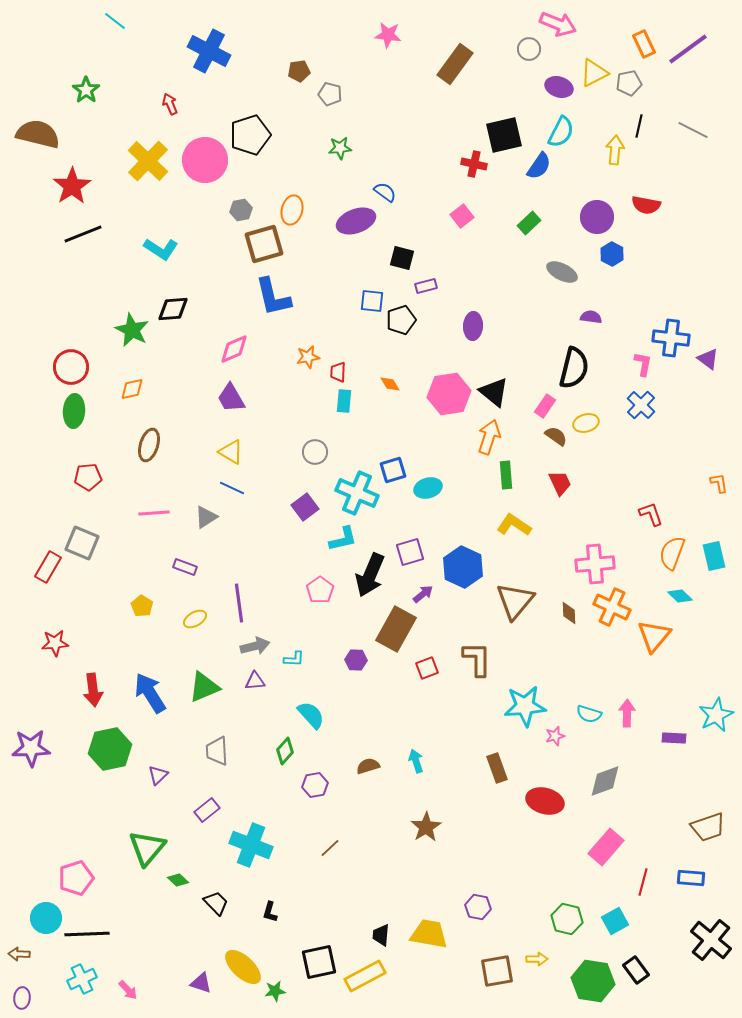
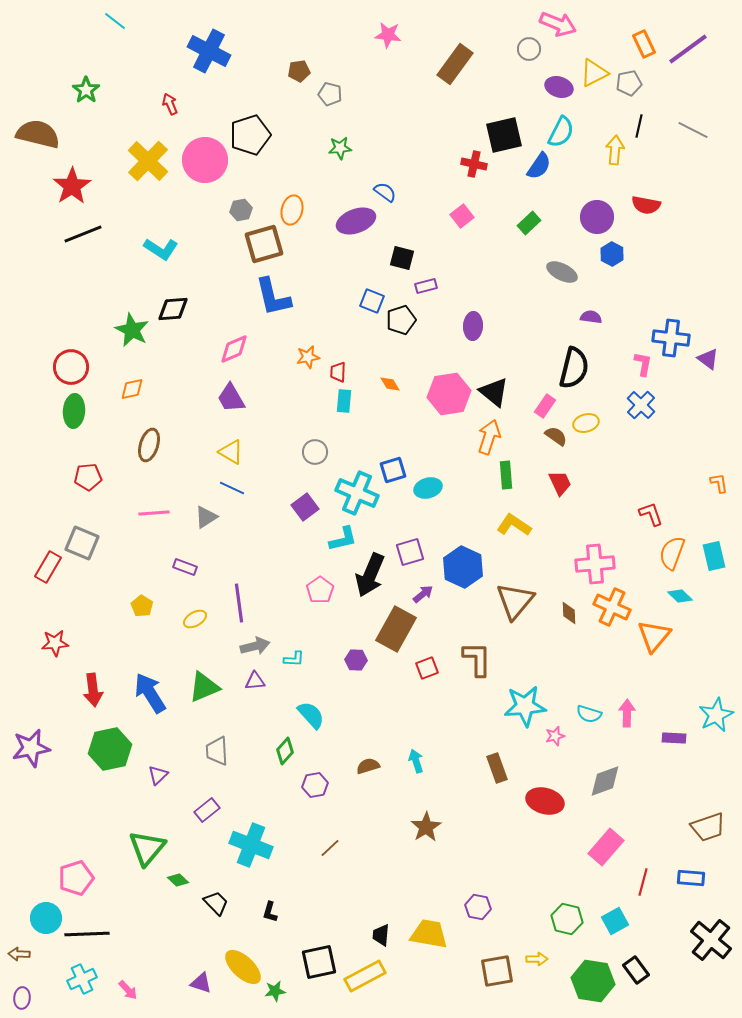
blue square at (372, 301): rotated 15 degrees clockwise
purple star at (31, 748): rotated 9 degrees counterclockwise
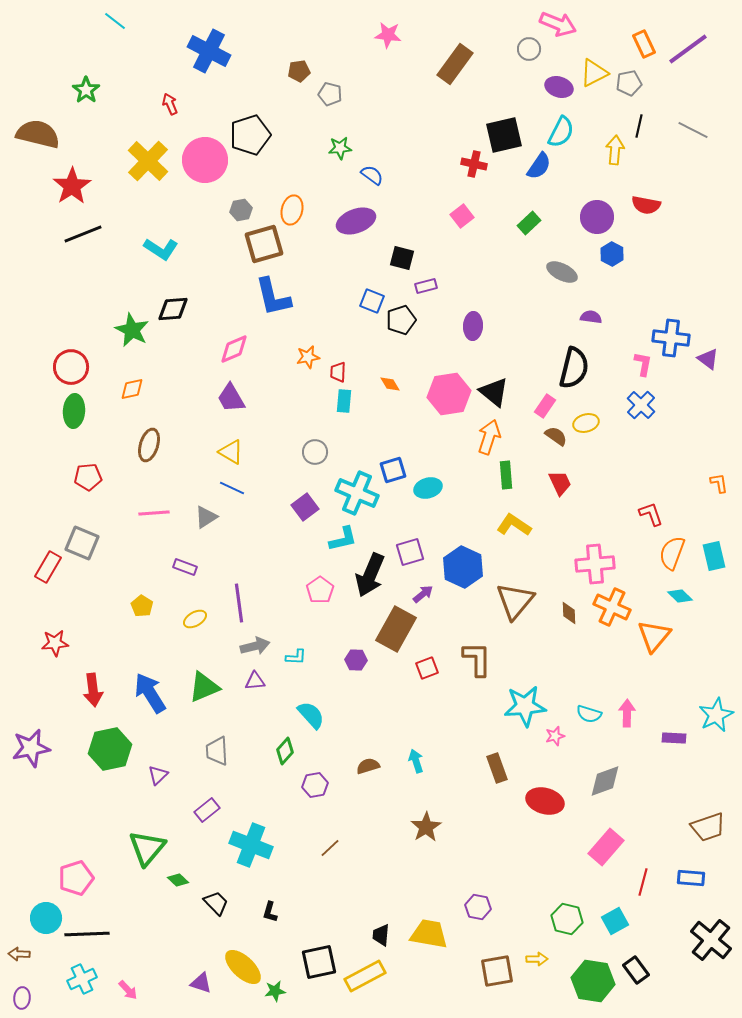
blue semicircle at (385, 192): moved 13 px left, 17 px up
cyan L-shape at (294, 659): moved 2 px right, 2 px up
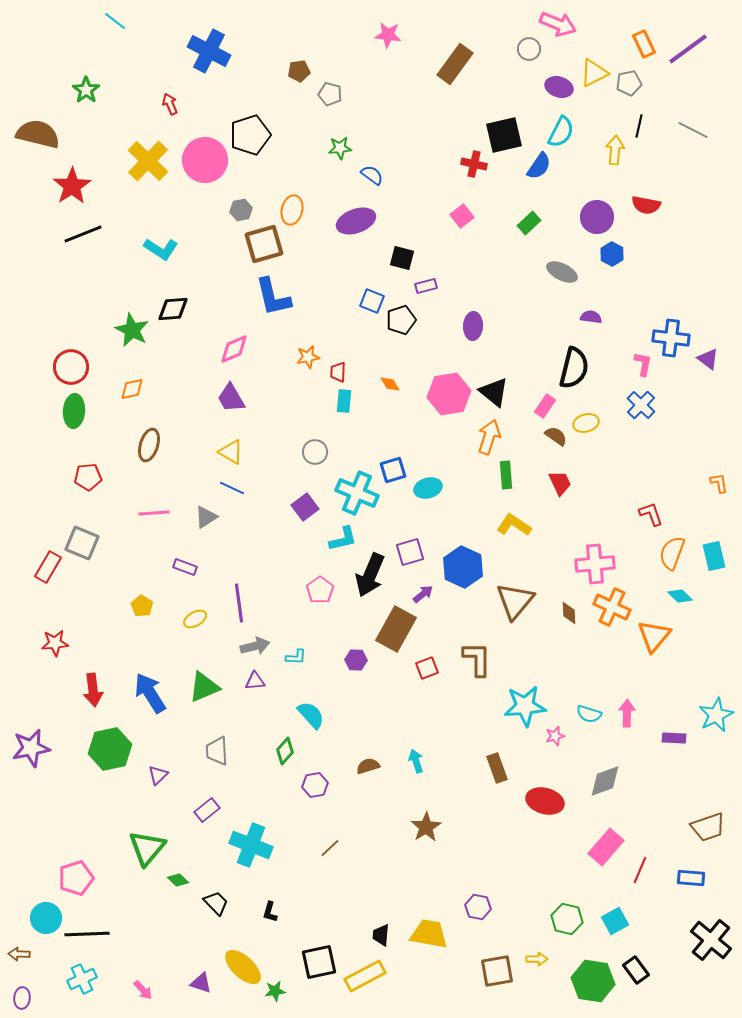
red line at (643, 882): moved 3 px left, 12 px up; rotated 8 degrees clockwise
pink arrow at (128, 990): moved 15 px right
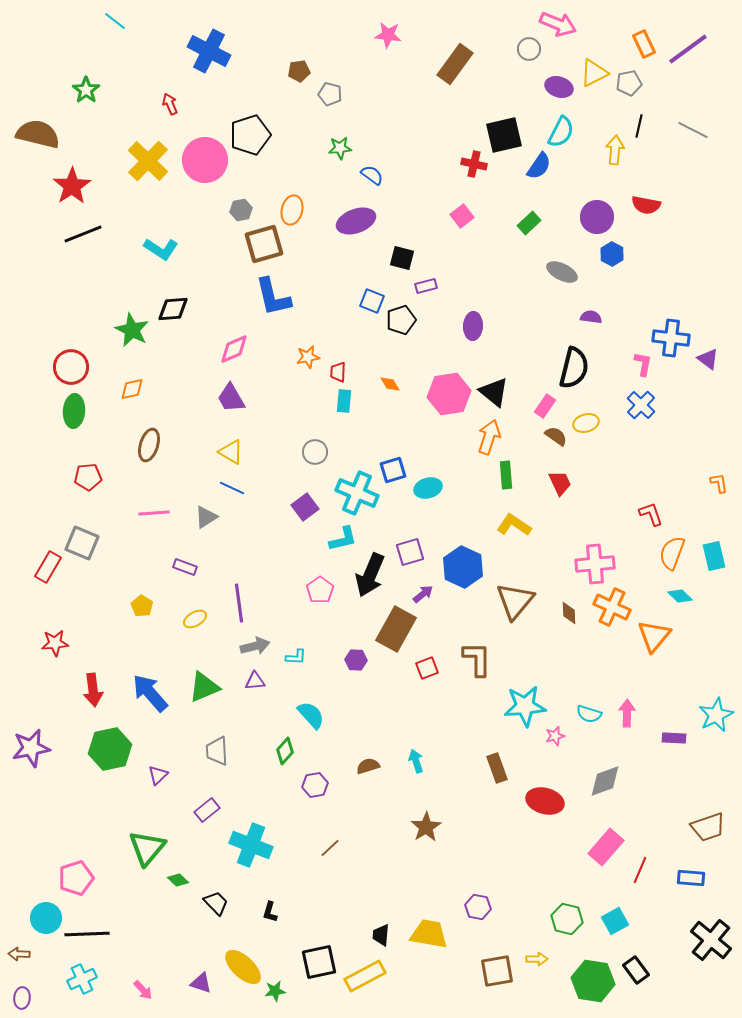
blue arrow at (150, 693): rotated 9 degrees counterclockwise
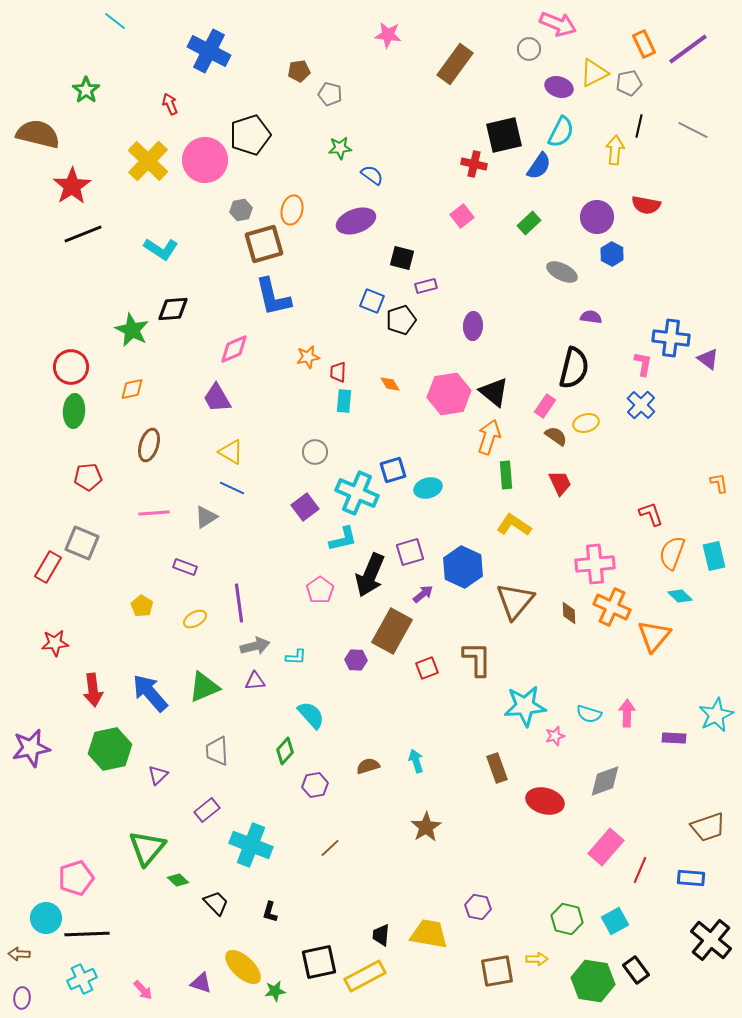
purple trapezoid at (231, 398): moved 14 px left
brown rectangle at (396, 629): moved 4 px left, 2 px down
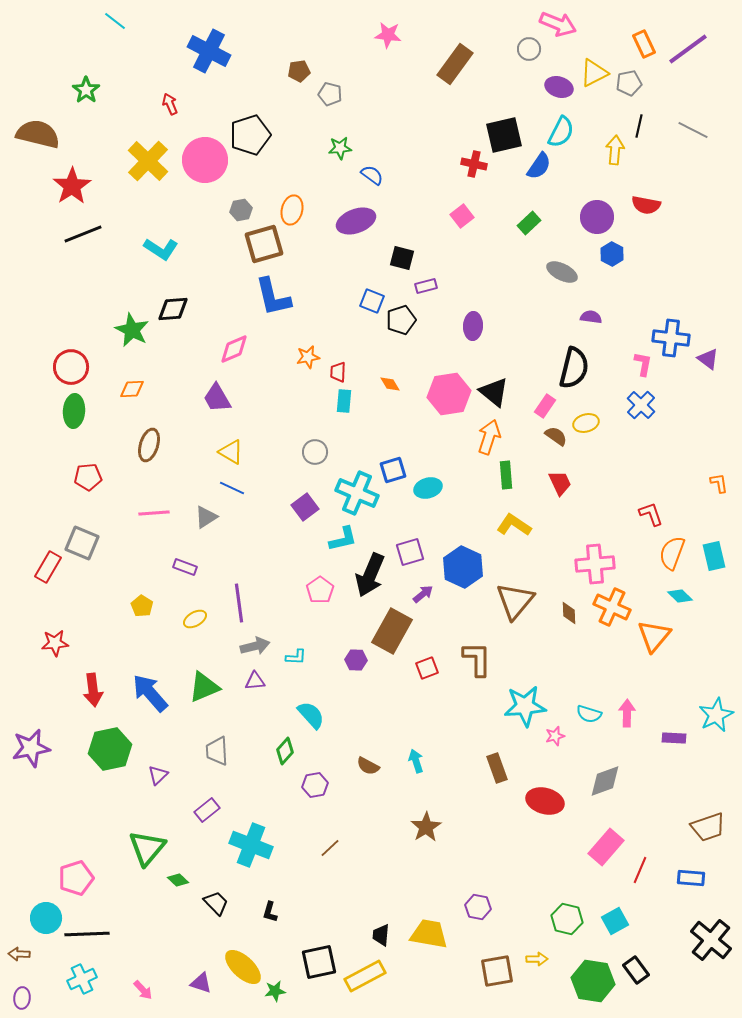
orange diamond at (132, 389): rotated 10 degrees clockwise
brown semicircle at (368, 766): rotated 135 degrees counterclockwise
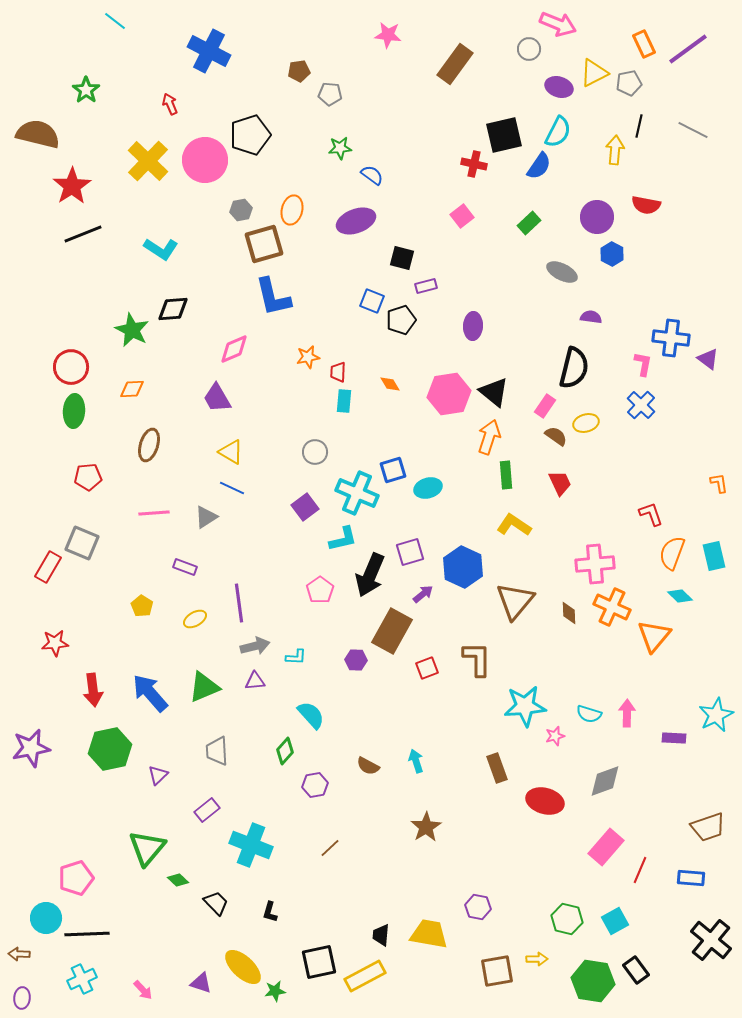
gray pentagon at (330, 94): rotated 10 degrees counterclockwise
cyan semicircle at (561, 132): moved 3 px left
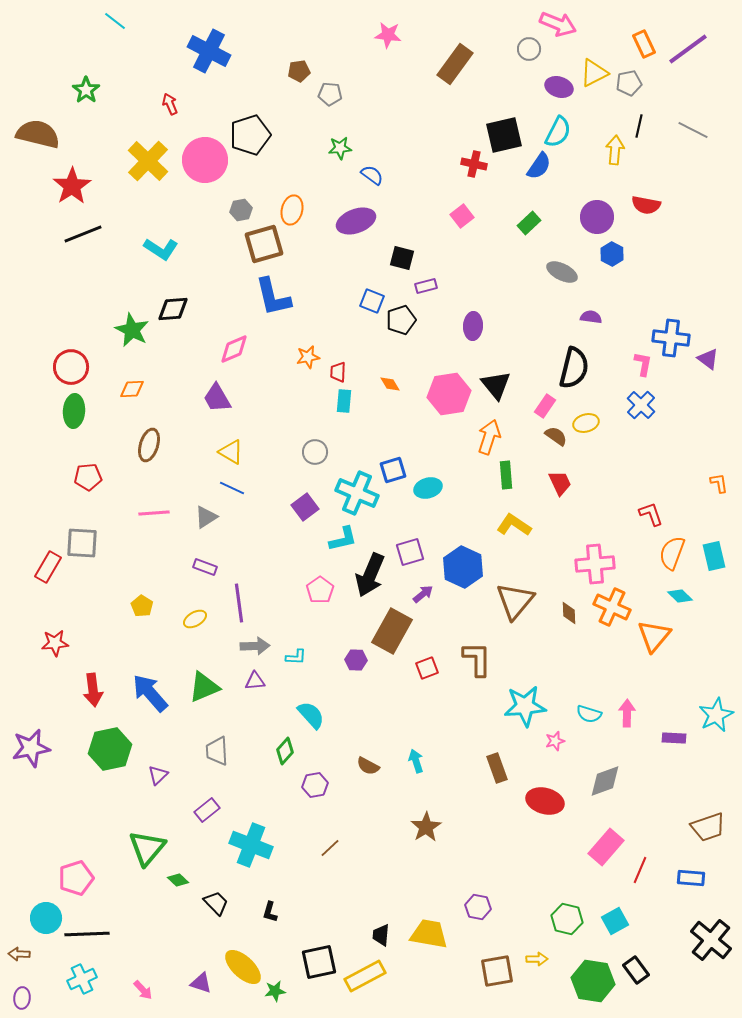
black triangle at (494, 392): moved 2 px right, 7 px up; rotated 12 degrees clockwise
gray square at (82, 543): rotated 20 degrees counterclockwise
purple rectangle at (185, 567): moved 20 px right
gray arrow at (255, 646): rotated 12 degrees clockwise
pink star at (555, 736): moved 5 px down
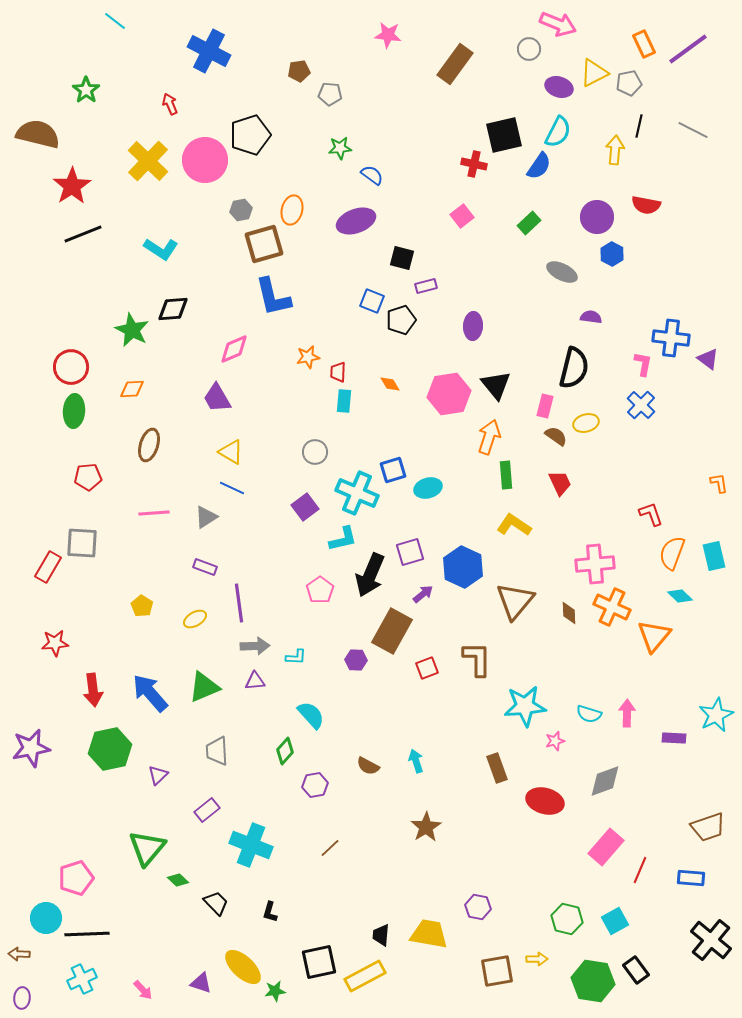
pink rectangle at (545, 406): rotated 20 degrees counterclockwise
